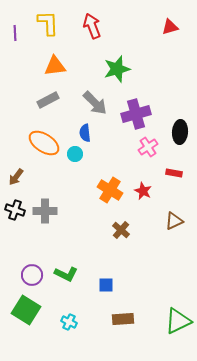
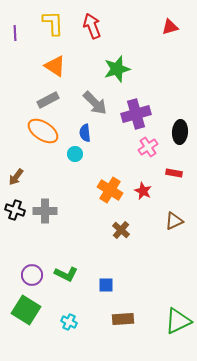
yellow L-shape: moved 5 px right
orange triangle: rotated 40 degrees clockwise
orange ellipse: moved 1 px left, 12 px up
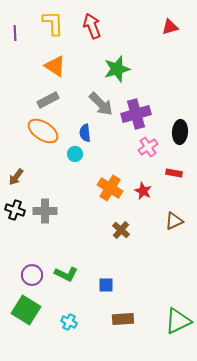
gray arrow: moved 6 px right, 1 px down
orange cross: moved 2 px up
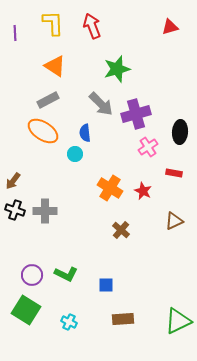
brown arrow: moved 3 px left, 4 px down
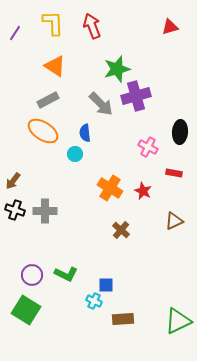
purple line: rotated 35 degrees clockwise
purple cross: moved 18 px up
pink cross: rotated 30 degrees counterclockwise
cyan cross: moved 25 px right, 21 px up
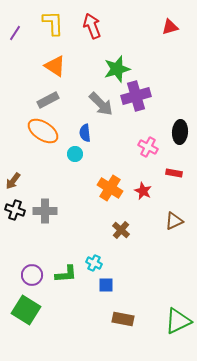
green L-shape: rotated 30 degrees counterclockwise
cyan cross: moved 38 px up
brown rectangle: rotated 15 degrees clockwise
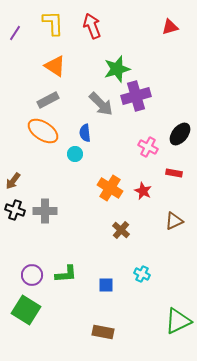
black ellipse: moved 2 px down; rotated 35 degrees clockwise
cyan cross: moved 48 px right, 11 px down
brown rectangle: moved 20 px left, 13 px down
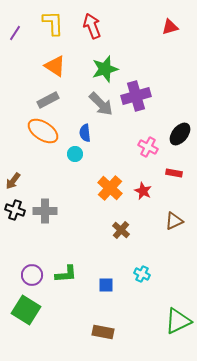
green star: moved 12 px left
orange cross: rotated 10 degrees clockwise
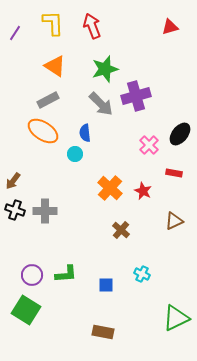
pink cross: moved 1 px right, 2 px up; rotated 18 degrees clockwise
green triangle: moved 2 px left, 3 px up
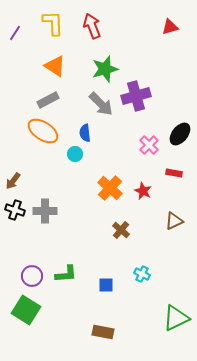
purple circle: moved 1 px down
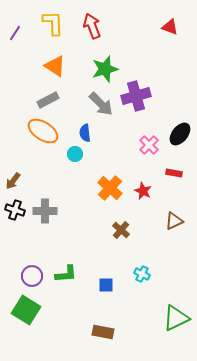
red triangle: rotated 36 degrees clockwise
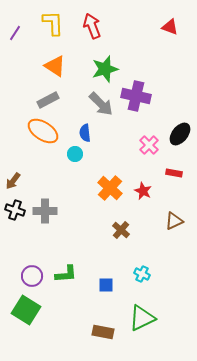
purple cross: rotated 28 degrees clockwise
green triangle: moved 34 px left
